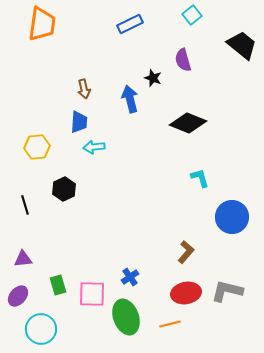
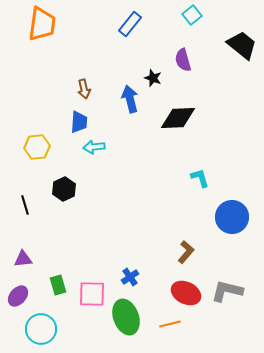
blue rectangle: rotated 25 degrees counterclockwise
black diamond: moved 10 px left, 5 px up; rotated 24 degrees counterclockwise
red ellipse: rotated 36 degrees clockwise
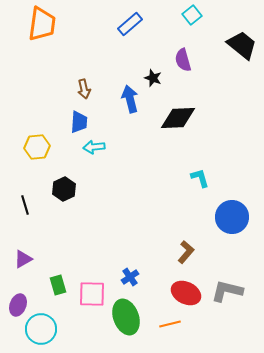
blue rectangle: rotated 10 degrees clockwise
purple triangle: rotated 24 degrees counterclockwise
purple ellipse: moved 9 px down; rotated 20 degrees counterclockwise
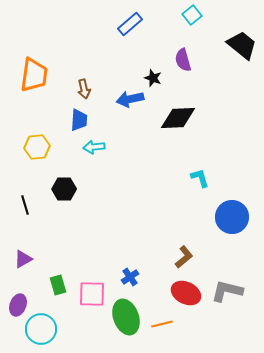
orange trapezoid: moved 8 px left, 51 px down
blue arrow: rotated 88 degrees counterclockwise
blue trapezoid: moved 2 px up
black hexagon: rotated 25 degrees clockwise
brown L-shape: moved 2 px left, 5 px down; rotated 10 degrees clockwise
orange line: moved 8 px left
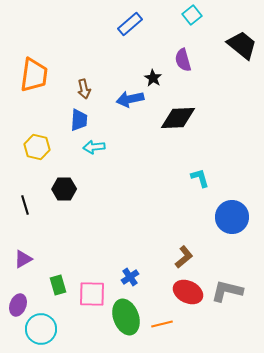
black star: rotated 12 degrees clockwise
yellow hexagon: rotated 20 degrees clockwise
red ellipse: moved 2 px right, 1 px up
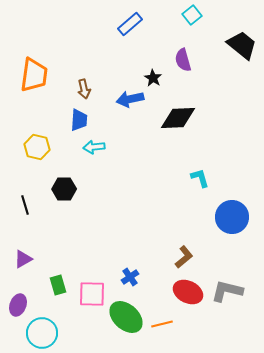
green ellipse: rotated 28 degrees counterclockwise
cyan circle: moved 1 px right, 4 px down
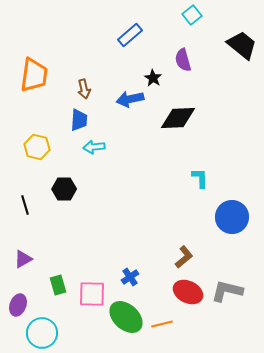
blue rectangle: moved 11 px down
cyan L-shape: rotated 15 degrees clockwise
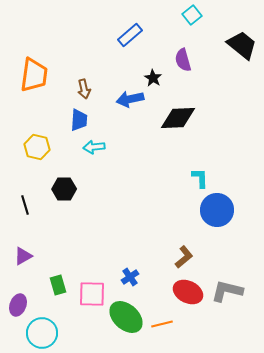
blue circle: moved 15 px left, 7 px up
purple triangle: moved 3 px up
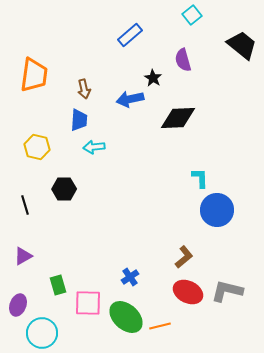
pink square: moved 4 px left, 9 px down
orange line: moved 2 px left, 2 px down
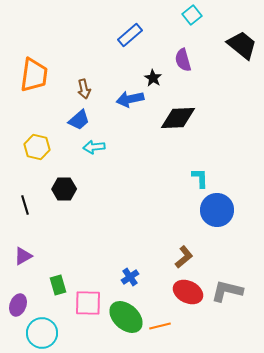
blue trapezoid: rotated 45 degrees clockwise
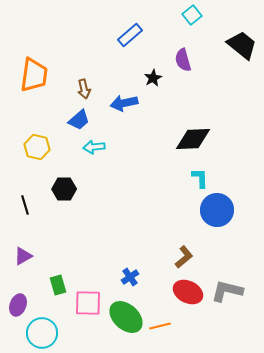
black star: rotated 12 degrees clockwise
blue arrow: moved 6 px left, 4 px down
black diamond: moved 15 px right, 21 px down
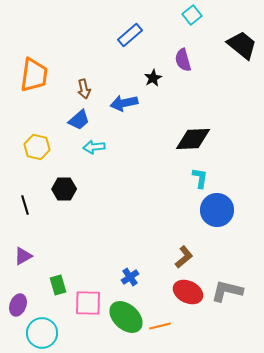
cyan L-shape: rotated 10 degrees clockwise
